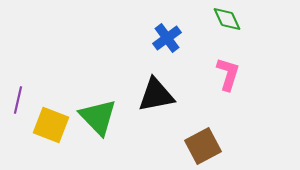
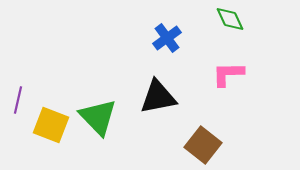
green diamond: moved 3 px right
pink L-shape: rotated 108 degrees counterclockwise
black triangle: moved 2 px right, 2 px down
brown square: moved 1 px up; rotated 24 degrees counterclockwise
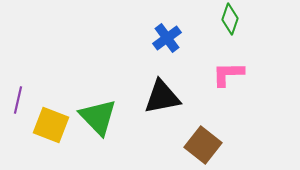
green diamond: rotated 44 degrees clockwise
black triangle: moved 4 px right
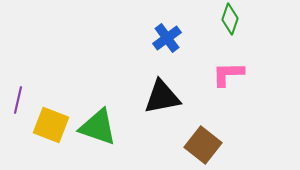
green triangle: moved 10 px down; rotated 27 degrees counterclockwise
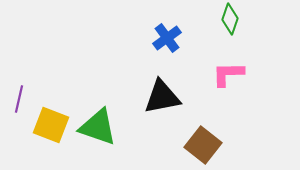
purple line: moved 1 px right, 1 px up
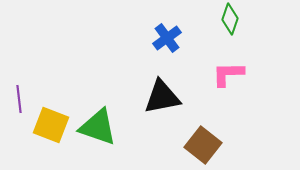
purple line: rotated 20 degrees counterclockwise
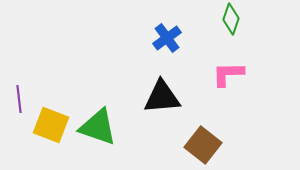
green diamond: moved 1 px right
black triangle: rotated 6 degrees clockwise
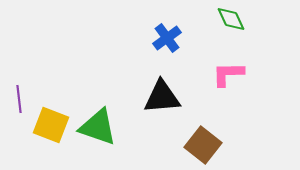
green diamond: rotated 44 degrees counterclockwise
